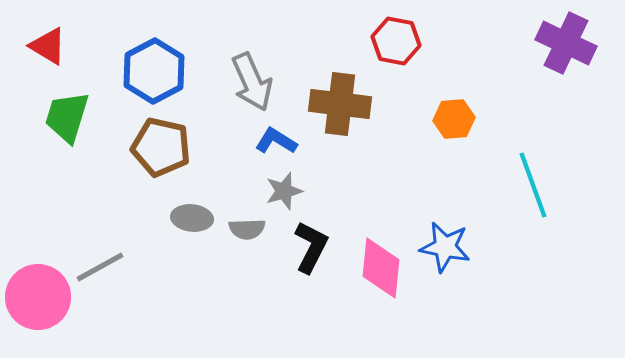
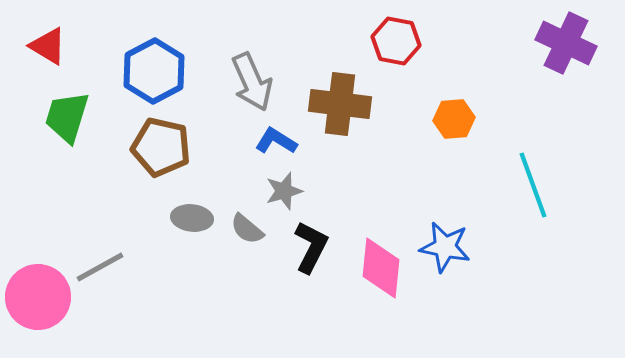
gray semicircle: rotated 42 degrees clockwise
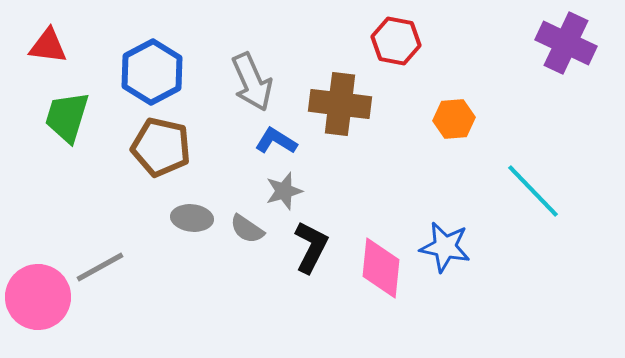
red triangle: rotated 24 degrees counterclockwise
blue hexagon: moved 2 px left, 1 px down
cyan line: moved 6 px down; rotated 24 degrees counterclockwise
gray semicircle: rotated 6 degrees counterclockwise
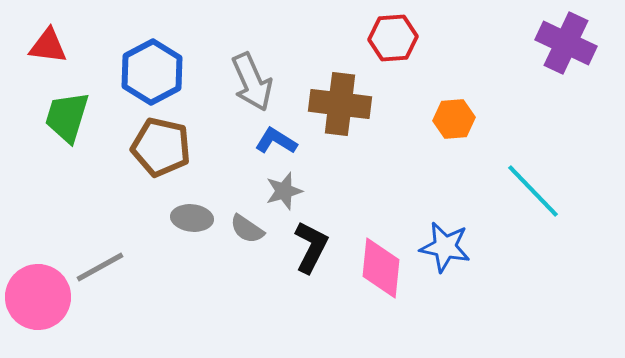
red hexagon: moved 3 px left, 3 px up; rotated 15 degrees counterclockwise
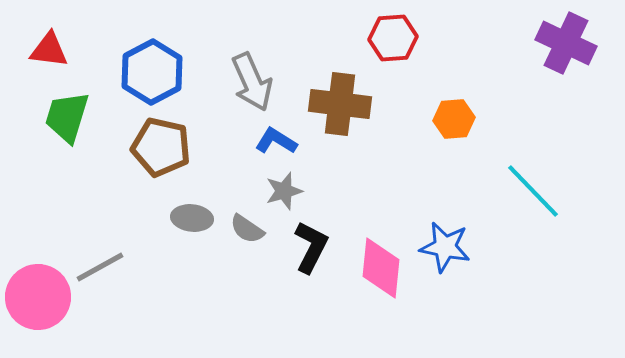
red triangle: moved 1 px right, 4 px down
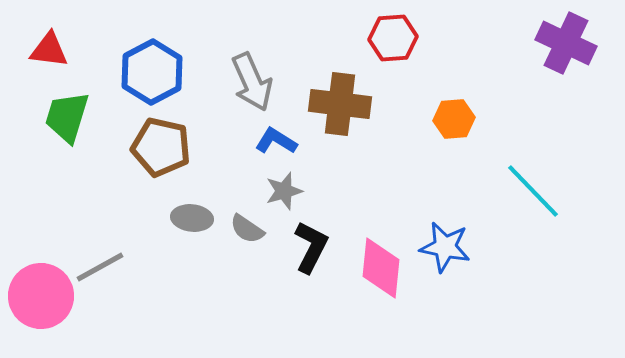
pink circle: moved 3 px right, 1 px up
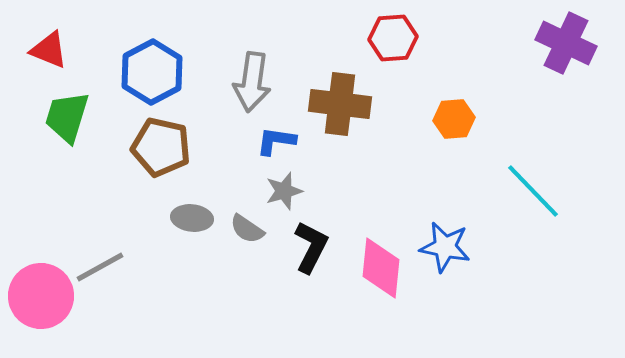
red triangle: rotated 15 degrees clockwise
gray arrow: rotated 32 degrees clockwise
blue L-shape: rotated 24 degrees counterclockwise
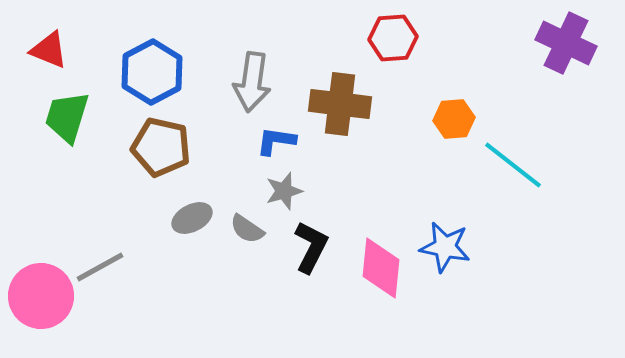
cyan line: moved 20 px left, 26 px up; rotated 8 degrees counterclockwise
gray ellipse: rotated 33 degrees counterclockwise
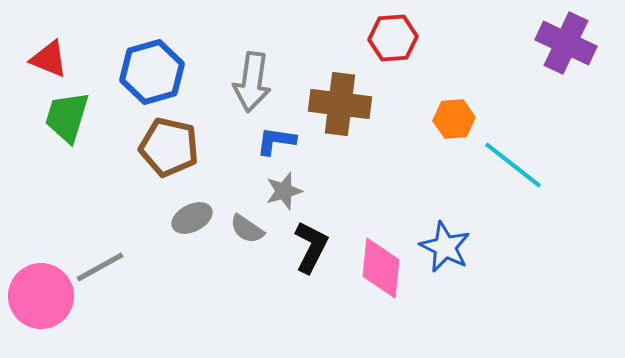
red triangle: moved 9 px down
blue hexagon: rotated 12 degrees clockwise
brown pentagon: moved 8 px right
blue star: rotated 15 degrees clockwise
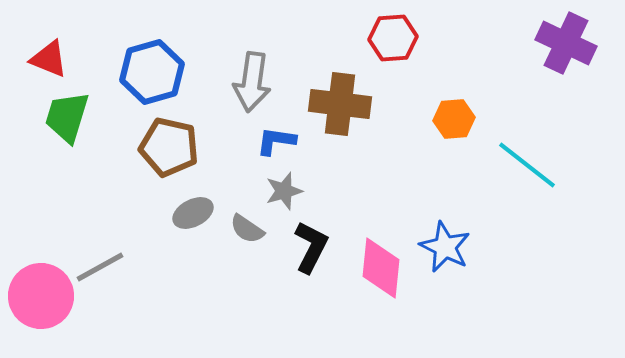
cyan line: moved 14 px right
gray ellipse: moved 1 px right, 5 px up
